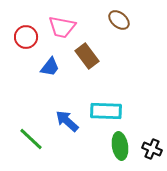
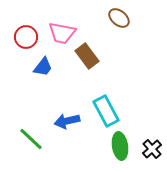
brown ellipse: moved 2 px up
pink trapezoid: moved 6 px down
blue trapezoid: moved 7 px left
cyan rectangle: rotated 60 degrees clockwise
blue arrow: rotated 55 degrees counterclockwise
black cross: rotated 24 degrees clockwise
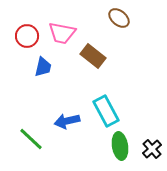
red circle: moved 1 px right, 1 px up
brown rectangle: moved 6 px right; rotated 15 degrees counterclockwise
blue trapezoid: rotated 25 degrees counterclockwise
